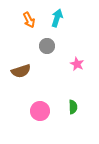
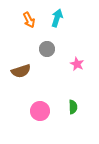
gray circle: moved 3 px down
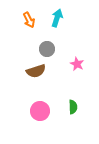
brown semicircle: moved 15 px right
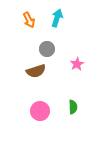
pink star: rotated 16 degrees clockwise
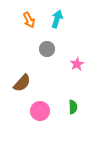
cyan arrow: moved 1 px down
brown semicircle: moved 14 px left, 12 px down; rotated 30 degrees counterclockwise
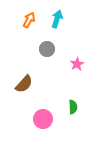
orange arrow: rotated 126 degrees counterclockwise
brown semicircle: moved 2 px right, 1 px down
pink circle: moved 3 px right, 8 px down
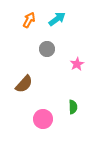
cyan arrow: rotated 36 degrees clockwise
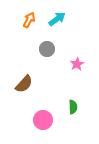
pink circle: moved 1 px down
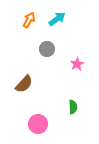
pink circle: moved 5 px left, 4 px down
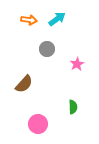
orange arrow: rotated 70 degrees clockwise
